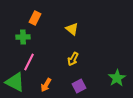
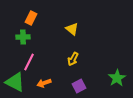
orange rectangle: moved 4 px left
orange arrow: moved 2 px left, 2 px up; rotated 40 degrees clockwise
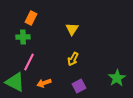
yellow triangle: rotated 24 degrees clockwise
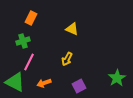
yellow triangle: rotated 40 degrees counterclockwise
green cross: moved 4 px down; rotated 16 degrees counterclockwise
yellow arrow: moved 6 px left
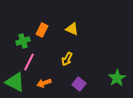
orange rectangle: moved 11 px right, 12 px down
purple square: moved 2 px up; rotated 24 degrees counterclockwise
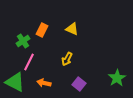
green cross: rotated 16 degrees counterclockwise
orange arrow: rotated 32 degrees clockwise
